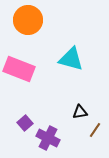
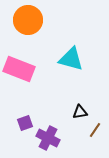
purple square: rotated 21 degrees clockwise
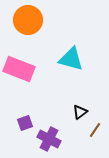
black triangle: rotated 28 degrees counterclockwise
purple cross: moved 1 px right, 1 px down
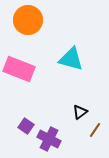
purple square: moved 1 px right, 3 px down; rotated 35 degrees counterclockwise
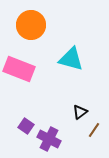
orange circle: moved 3 px right, 5 px down
brown line: moved 1 px left
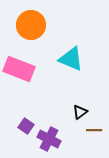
cyan triangle: rotated 8 degrees clockwise
brown line: rotated 56 degrees clockwise
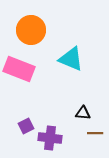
orange circle: moved 5 px down
black triangle: moved 3 px right, 1 px down; rotated 42 degrees clockwise
purple square: rotated 28 degrees clockwise
brown line: moved 1 px right, 3 px down
purple cross: moved 1 px right, 1 px up; rotated 20 degrees counterclockwise
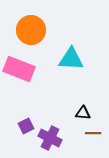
cyan triangle: rotated 20 degrees counterclockwise
brown line: moved 2 px left
purple cross: rotated 20 degrees clockwise
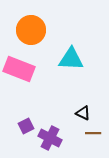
black triangle: rotated 21 degrees clockwise
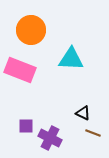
pink rectangle: moved 1 px right, 1 px down
purple square: rotated 28 degrees clockwise
brown line: rotated 21 degrees clockwise
